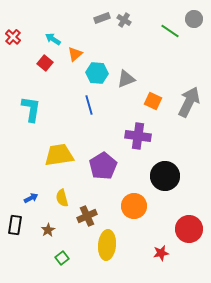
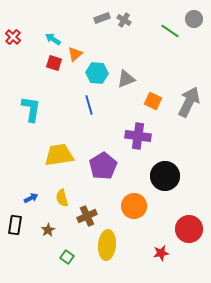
red square: moved 9 px right; rotated 21 degrees counterclockwise
green square: moved 5 px right, 1 px up; rotated 16 degrees counterclockwise
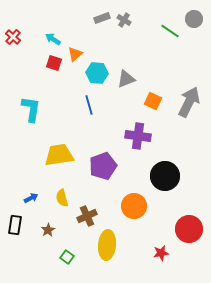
purple pentagon: rotated 12 degrees clockwise
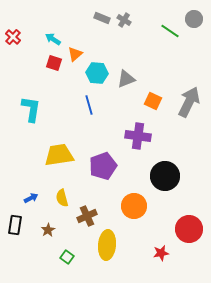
gray rectangle: rotated 42 degrees clockwise
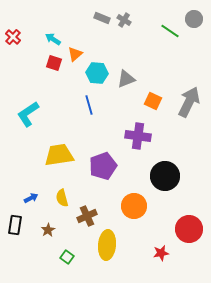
cyan L-shape: moved 3 px left, 5 px down; rotated 132 degrees counterclockwise
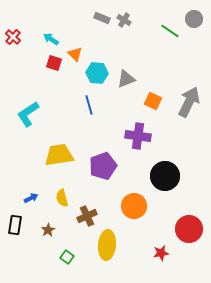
cyan arrow: moved 2 px left
orange triangle: rotated 35 degrees counterclockwise
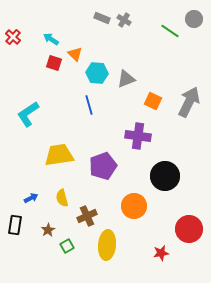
green square: moved 11 px up; rotated 24 degrees clockwise
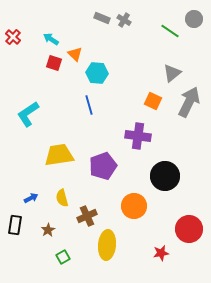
gray triangle: moved 46 px right, 6 px up; rotated 18 degrees counterclockwise
green square: moved 4 px left, 11 px down
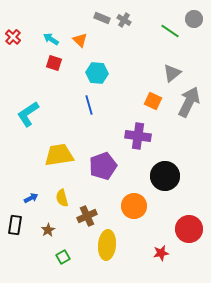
orange triangle: moved 5 px right, 14 px up
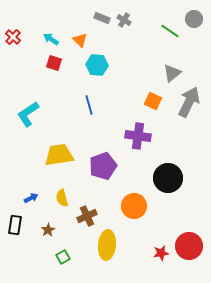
cyan hexagon: moved 8 px up
black circle: moved 3 px right, 2 px down
red circle: moved 17 px down
